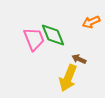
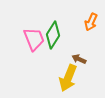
orange arrow: rotated 42 degrees counterclockwise
green diamond: rotated 56 degrees clockwise
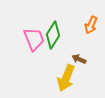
orange arrow: moved 3 px down
yellow arrow: moved 2 px left
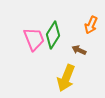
brown arrow: moved 9 px up
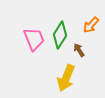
orange arrow: rotated 18 degrees clockwise
green diamond: moved 7 px right
brown arrow: rotated 32 degrees clockwise
